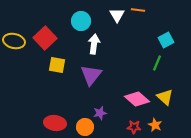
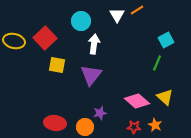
orange line: moved 1 px left; rotated 40 degrees counterclockwise
pink diamond: moved 2 px down
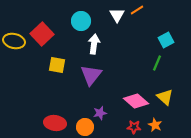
red square: moved 3 px left, 4 px up
pink diamond: moved 1 px left
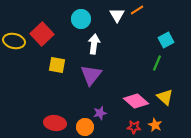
cyan circle: moved 2 px up
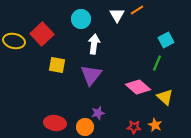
pink diamond: moved 2 px right, 14 px up
purple star: moved 2 px left
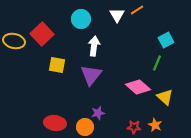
white arrow: moved 2 px down
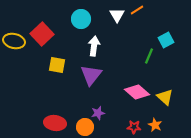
green line: moved 8 px left, 7 px up
pink diamond: moved 1 px left, 5 px down
